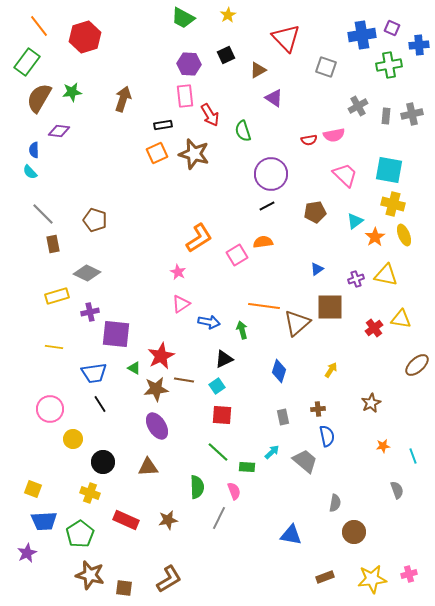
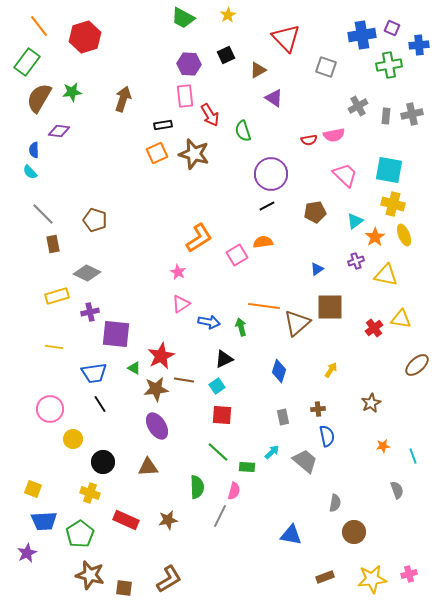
purple cross at (356, 279): moved 18 px up
green arrow at (242, 330): moved 1 px left, 3 px up
pink semicircle at (234, 491): rotated 36 degrees clockwise
gray line at (219, 518): moved 1 px right, 2 px up
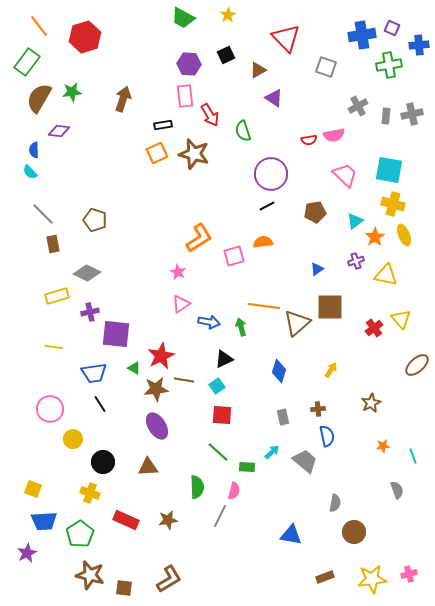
pink square at (237, 255): moved 3 px left, 1 px down; rotated 15 degrees clockwise
yellow triangle at (401, 319): rotated 40 degrees clockwise
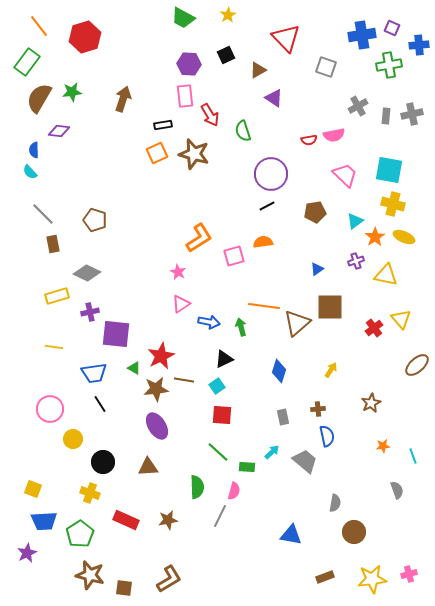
yellow ellipse at (404, 235): moved 2 px down; rotated 45 degrees counterclockwise
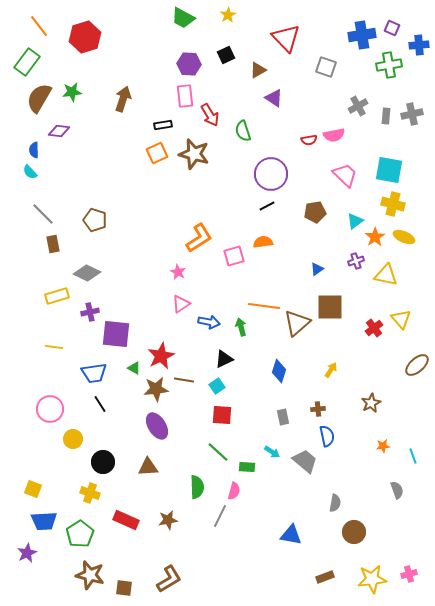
cyan arrow at (272, 452): rotated 77 degrees clockwise
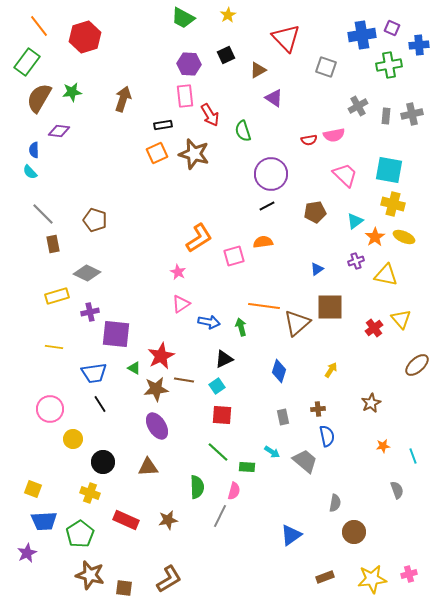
blue triangle at (291, 535): rotated 45 degrees counterclockwise
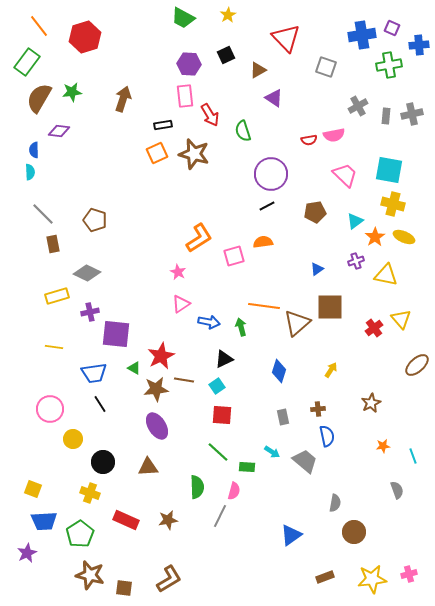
cyan semicircle at (30, 172): rotated 140 degrees counterclockwise
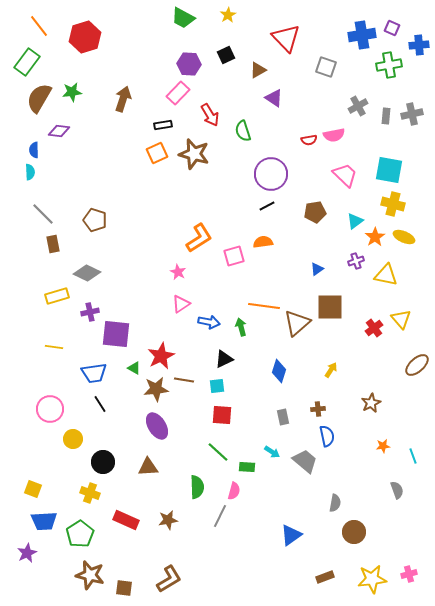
pink rectangle at (185, 96): moved 7 px left, 3 px up; rotated 50 degrees clockwise
cyan square at (217, 386): rotated 28 degrees clockwise
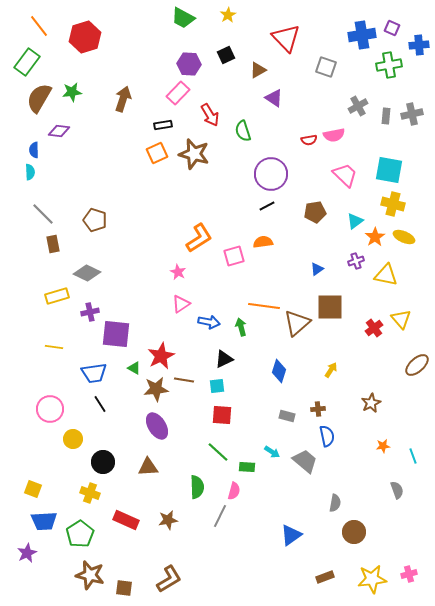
gray rectangle at (283, 417): moved 4 px right, 1 px up; rotated 63 degrees counterclockwise
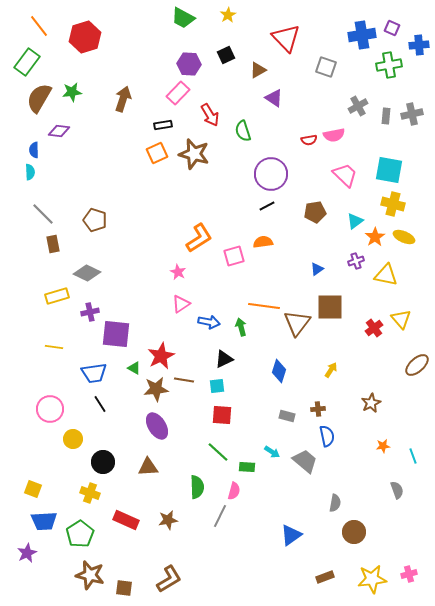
brown triangle at (297, 323): rotated 12 degrees counterclockwise
